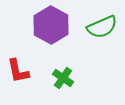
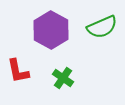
purple hexagon: moved 5 px down
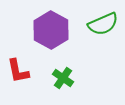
green semicircle: moved 1 px right, 3 px up
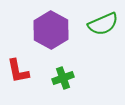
green cross: rotated 35 degrees clockwise
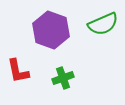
purple hexagon: rotated 9 degrees counterclockwise
